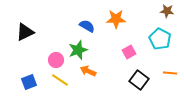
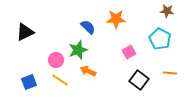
blue semicircle: moved 1 px right, 1 px down; rotated 14 degrees clockwise
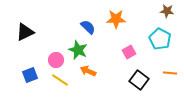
green star: rotated 30 degrees counterclockwise
blue square: moved 1 px right, 7 px up
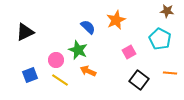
orange star: moved 1 px down; rotated 24 degrees counterclockwise
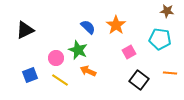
orange star: moved 5 px down; rotated 12 degrees counterclockwise
black triangle: moved 2 px up
cyan pentagon: rotated 20 degrees counterclockwise
pink circle: moved 2 px up
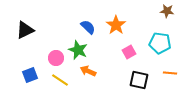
cyan pentagon: moved 4 px down
black square: rotated 24 degrees counterclockwise
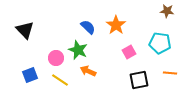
black triangle: rotated 48 degrees counterclockwise
black square: rotated 24 degrees counterclockwise
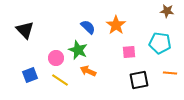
pink square: rotated 24 degrees clockwise
